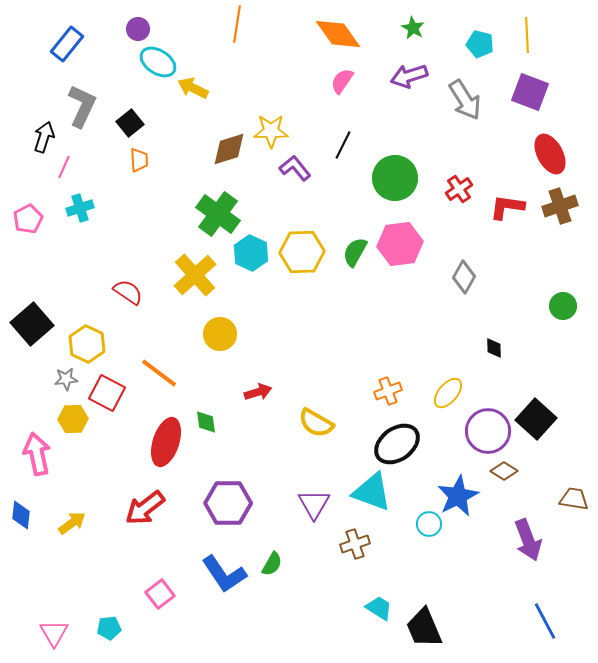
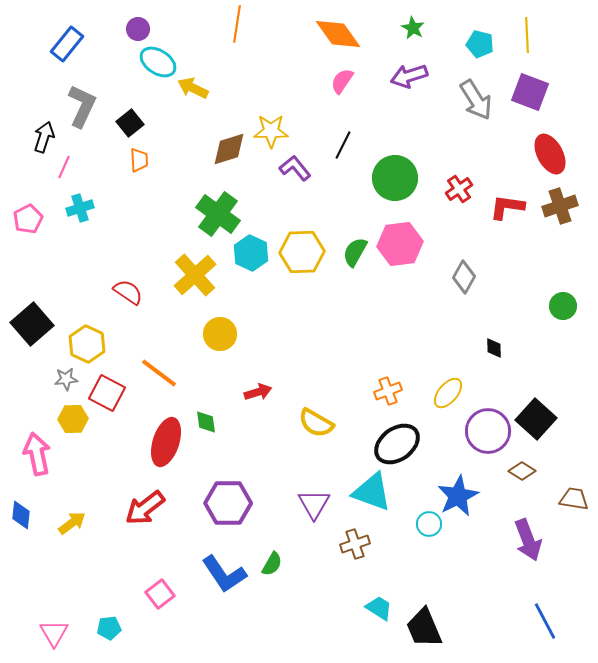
gray arrow at (465, 100): moved 11 px right
brown diamond at (504, 471): moved 18 px right
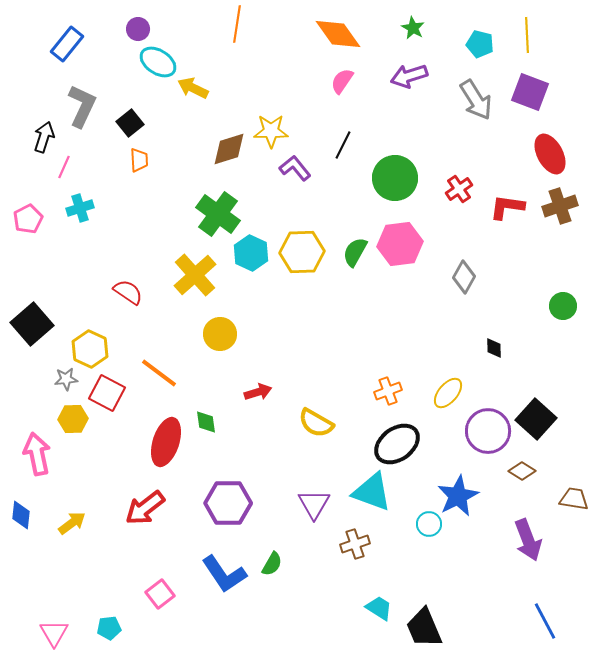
yellow hexagon at (87, 344): moved 3 px right, 5 px down
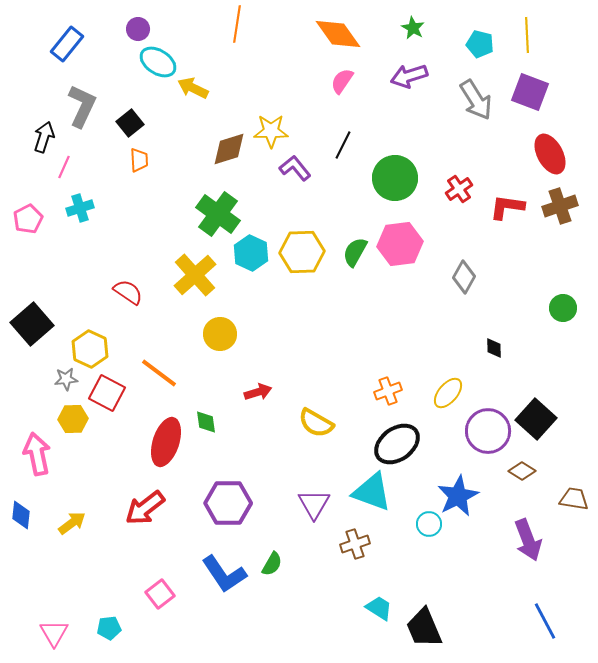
green circle at (563, 306): moved 2 px down
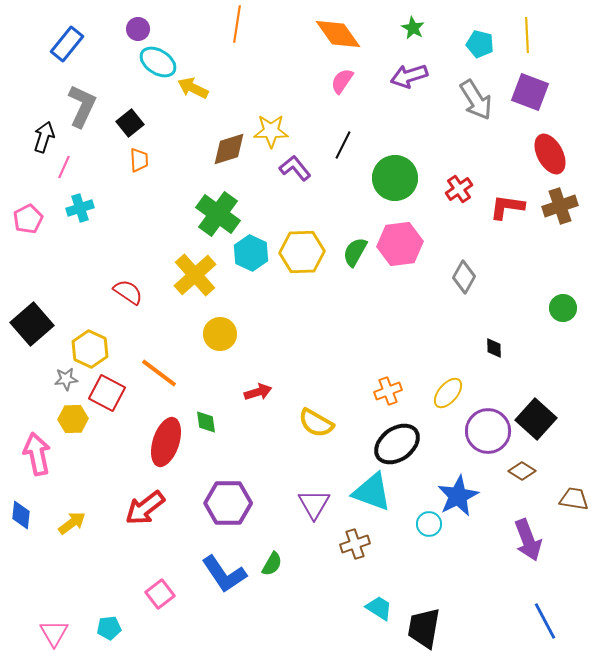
black trapezoid at (424, 628): rotated 33 degrees clockwise
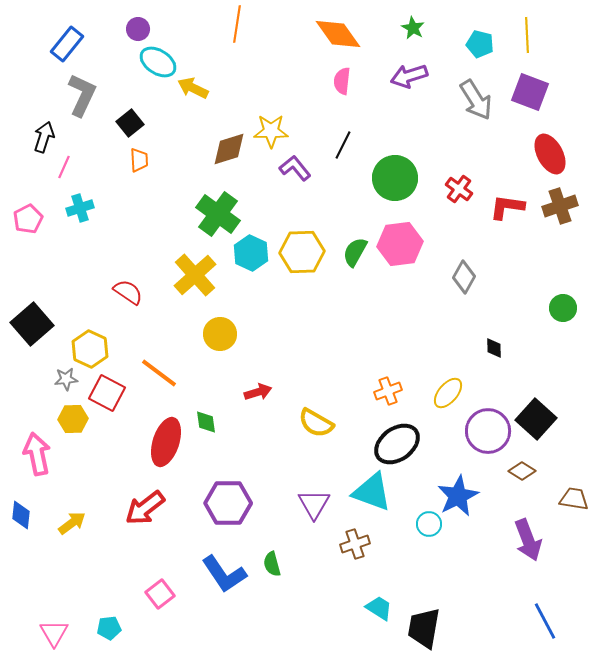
pink semicircle at (342, 81): rotated 28 degrees counterclockwise
gray L-shape at (82, 106): moved 11 px up
red cross at (459, 189): rotated 20 degrees counterclockwise
green semicircle at (272, 564): rotated 135 degrees clockwise
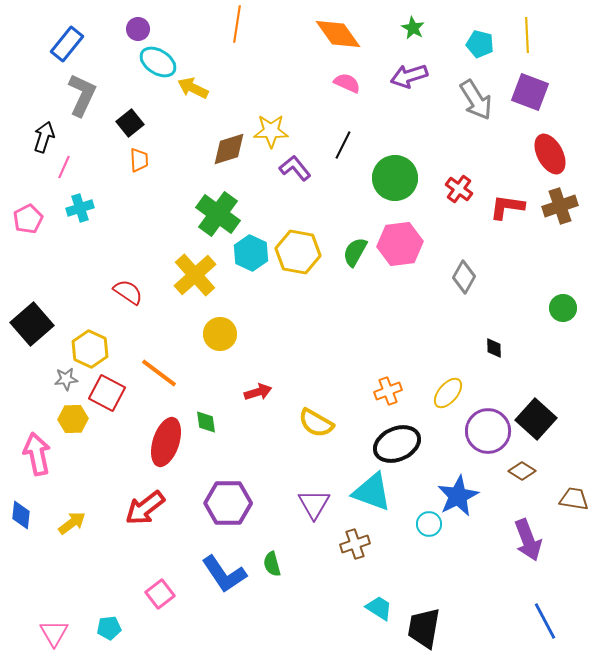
pink semicircle at (342, 81): moved 5 px right, 2 px down; rotated 108 degrees clockwise
yellow hexagon at (302, 252): moved 4 px left; rotated 12 degrees clockwise
black ellipse at (397, 444): rotated 12 degrees clockwise
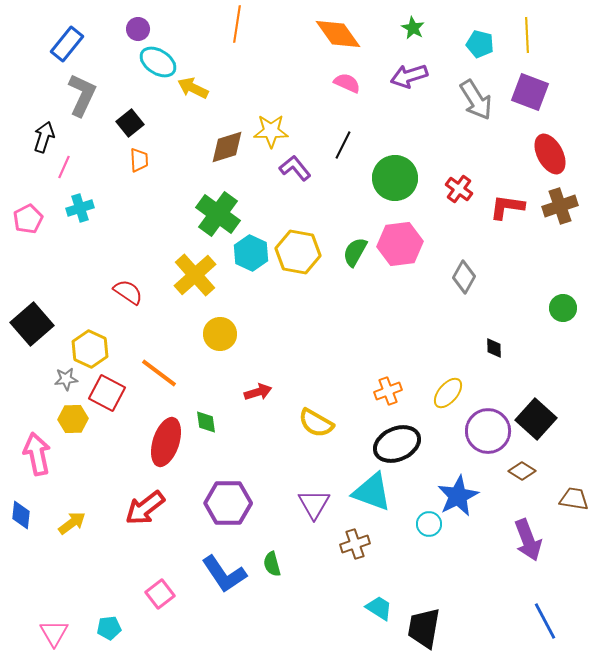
brown diamond at (229, 149): moved 2 px left, 2 px up
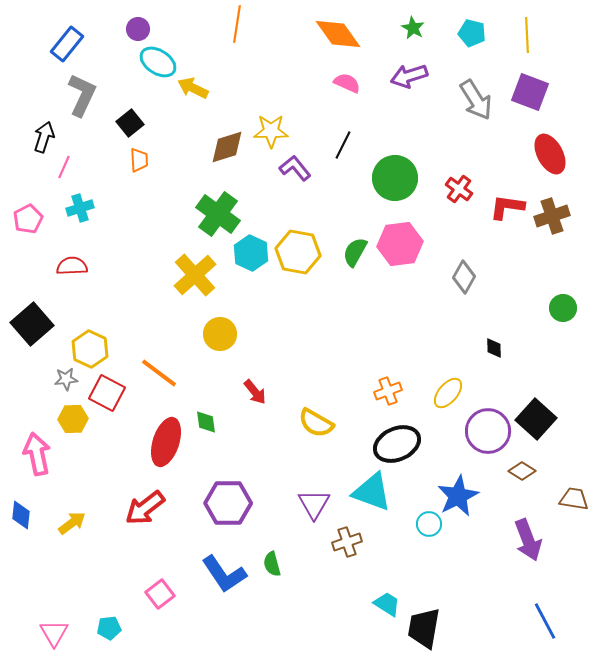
cyan pentagon at (480, 44): moved 8 px left, 11 px up
brown cross at (560, 206): moved 8 px left, 10 px down
red semicircle at (128, 292): moved 56 px left, 26 px up; rotated 36 degrees counterclockwise
red arrow at (258, 392): moved 3 px left; rotated 68 degrees clockwise
brown cross at (355, 544): moved 8 px left, 2 px up
cyan trapezoid at (379, 608): moved 8 px right, 4 px up
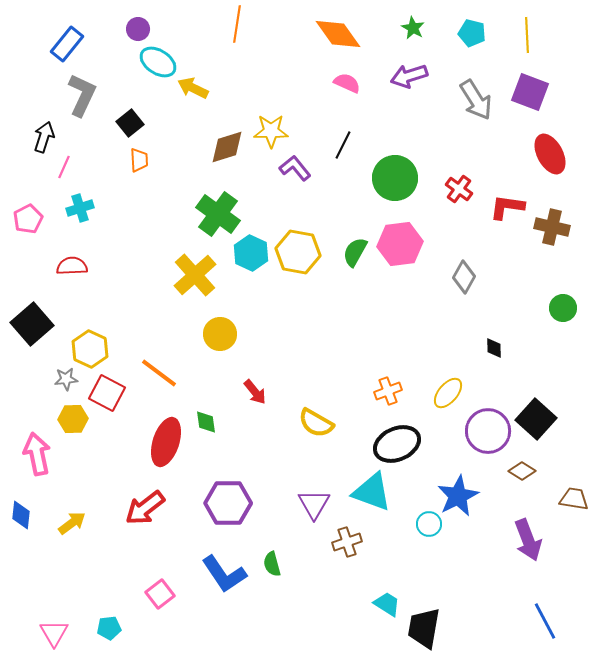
brown cross at (552, 216): moved 11 px down; rotated 32 degrees clockwise
